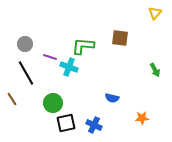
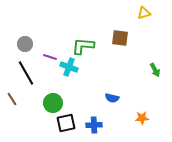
yellow triangle: moved 11 px left; rotated 32 degrees clockwise
blue cross: rotated 28 degrees counterclockwise
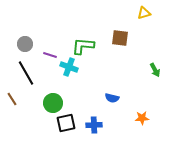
purple line: moved 2 px up
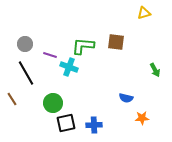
brown square: moved 4 px left, 4 px down
blue semicircle: moved 14 px right
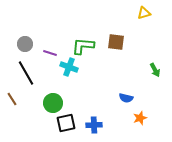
purple line: moved 2 px up
orange star: moved 2 px left; rotated 16 degrees counterclockwise
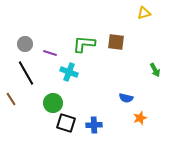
green L-shape: moved 1 px right, 2 px up
cyan cross: moved 5 px down
brown line: moved 1 px left
black square: rotated 30 degrees clockwise
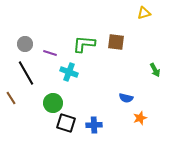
brown line: moved 1 px up
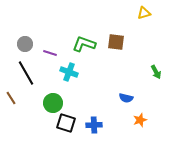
green L-shape: rotated 15 degrees clockwise
green arrow: moved 1 px right, 2 px down
orange star: moved 2 px down
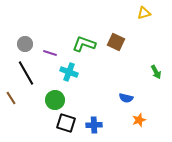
brown square: rotated 18 degrees clockwise
green circle: moved 2 px right, 3 px up
orange star: moved 1 px left
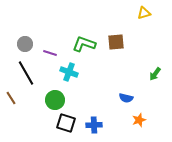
brown square: rotated 30 degrees counterclockwise
green arrow: moved 1 px left, 2 px down; rotated 64 degrees clockwise
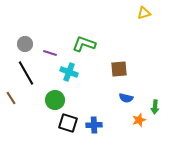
brown square: moved 3 px right, 27 px down
green arrow: moved 33 px down; rotated 32 degrees counterclockwise
black square: moved 2 px right
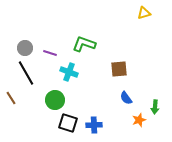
gray circle: moved 4 px down
blue semicircle: rotated 40 degrees clockwise
